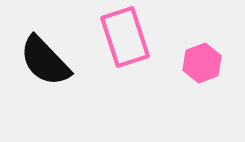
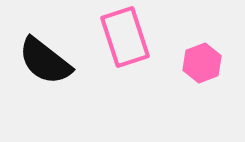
black semicircle: rotated 8 degrees counterclockwise
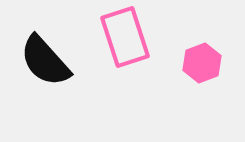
black semicircle: rotated 10 degrees clockwise
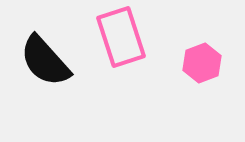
pink rectangle: moved 4 px left
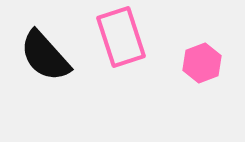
black semicircle: moved 5 px up
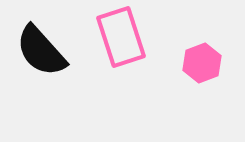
black semicircle: moved 4 px left, 5 px up
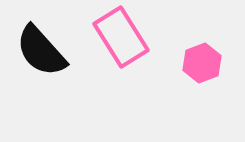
pink rectangle: rotated 14 degrees counterclockwise
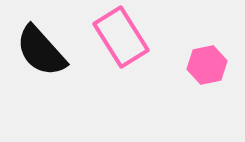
pink hexagon: moved 5 px right, 2 px down; rotated 9 degrees clockwise
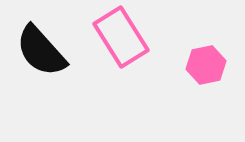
pink hexagon: moved 1 px left
